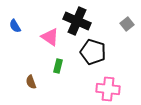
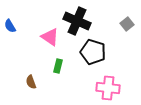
blue semicircle: moved 5 px left
pink cross: moved 1 px up
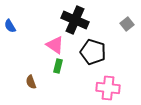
black cross: moved 2 px left, 1 px up
pink triangle: moved 5 px right, 8 px down
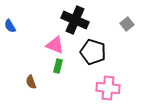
pink triangle: rotated 12 degrees counterclockwise
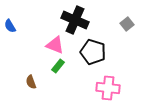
green rectangle: rotated 24 degrees clockwise
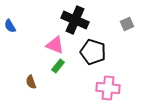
gray square: rotated 16 degrees clockwise
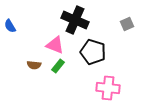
brown semicircle: moved 3 px right, 17 px up; rotated 64 degrees counterclockwise
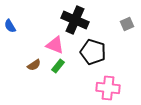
brown semicircle: rotated 40 degrees counterclockwise
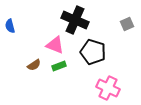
blue semicircle: rotated 16 degrees clockwise
green rectangle: moved 1 px right; rotated 32 degrees clockwise
pink cross: rotated 20 degrees clockwise
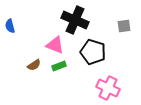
gray square: moved 3 px left, 2 px down; rotated 16 degrees clockwise
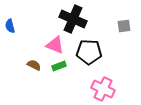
black cross: moved 2 px left, 1 px up
black pentagon: moved 4 px left; rotated 15 degrees counterclockwise
brown semicircle: rotated 120 degrees counterclockwise
pink cross: moved 5 px left, 1 px down
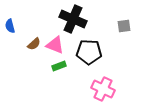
brown semicircle: moved 21 px up; rotated 112 degrees clockwise
